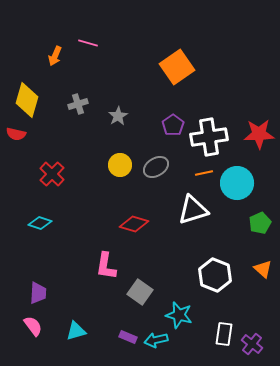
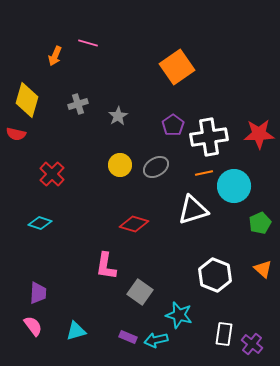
cyan circle: moved 3 px left, 3 px down
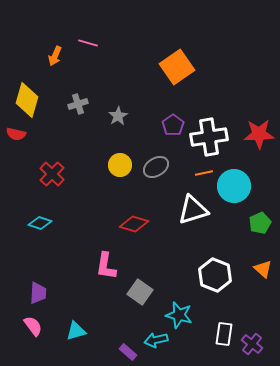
purple rectangle: moved 15 px down; rotated 18 degrees clockwise
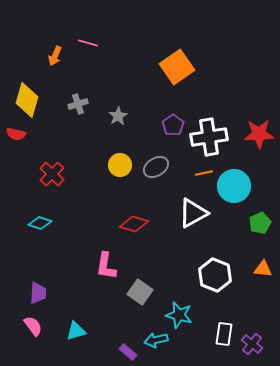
white triangle: moved 3 px down; rotated 12 degrees counterclockwise
orange triangle: rotated 36 degrees counterclockwise
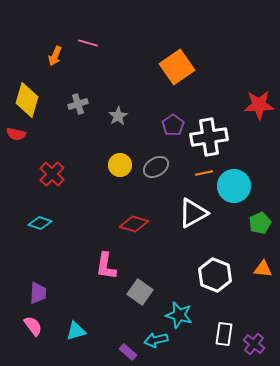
red star: moved 29 px up
purple cross: moved 2 px right
